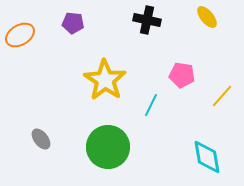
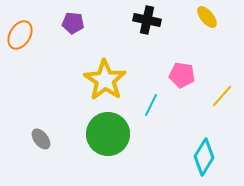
orange ellipse: rotated 28 degrees counterclockwise
green circle: moved 13 px up
cyan diamond: moved 3 px left; rotated 42 degrees clockwise
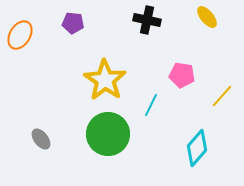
cyan diamond: moved 7 px left, 9 px up; rotated 9 degrees clockwise
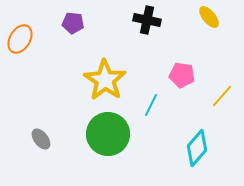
yellow ellipse: moved 2 px right
orange ellipse: moved 4 px down
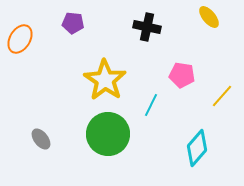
black cross: moved 7 px down
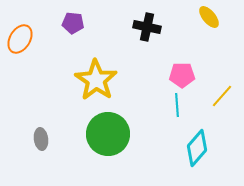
pink pentagon: rotated 10 degrees counterclockwise
yellow star: moved 9 px left
cyan line: moved 26 px right; rotated 30 degrees counterclockwise
gray ellipse: rotated 30 degrees clockwise
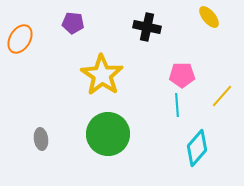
yellow star: moved 6 px right, 5 px up
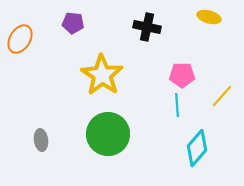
yellow ellipse: rotated 35 degrees counterclockwise
gray ellipse: moved 1 px down
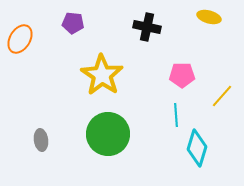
cyan line: moved 1 px left, 10 px down
cyan diamond: rotated 24 degrees counterclockwise
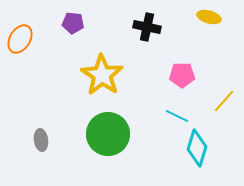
yellow line: moved 2 px right, 5 px down
cyan line: moved 1 px right, 1 px down; rotated 60 degrees counterclockwise
